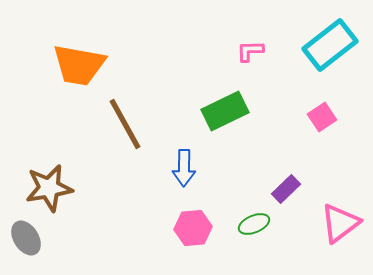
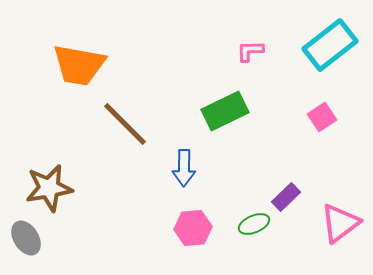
brown line: rotated 16 degrees counterclockwise
purple rectangle: moved 8 px down
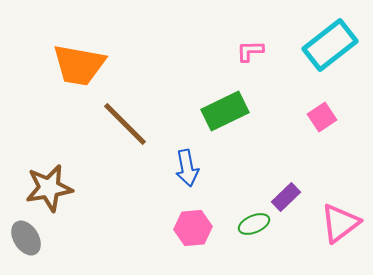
blue arrow: moved 3 px right; rotated 12 degrees counterclockwise
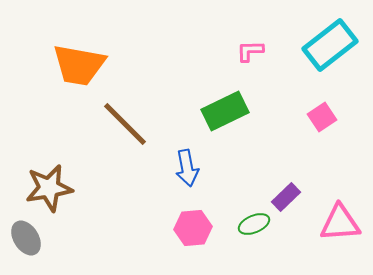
pink triangle: rotated 33 degrees clockwise
